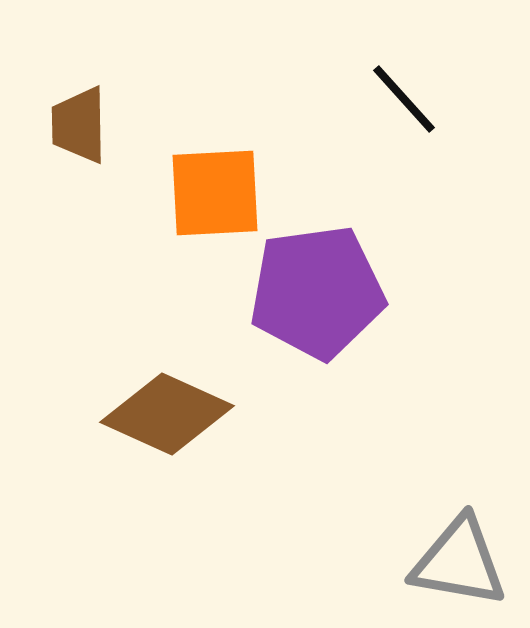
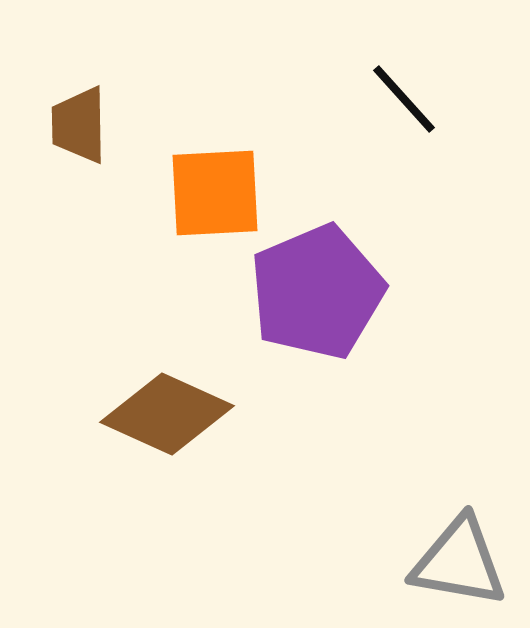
purple pentagon: rotated 15 degrees counterclockwise
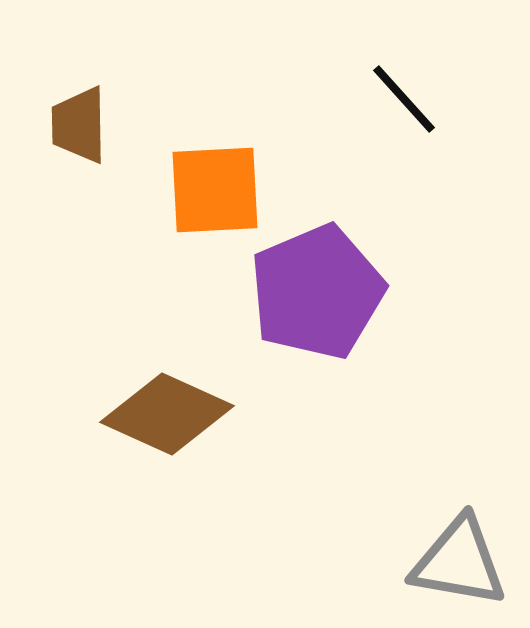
orange square: moved 3 px up
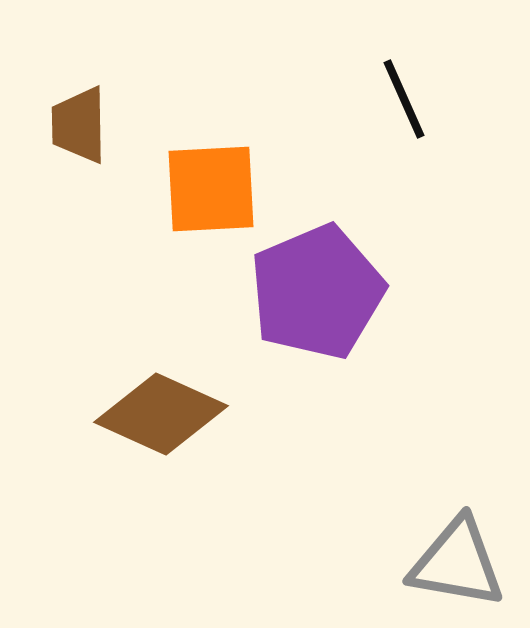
black line: rotated 18 degrees clockwise
orange square: moved 4 px left, 1 px up
brown diamond: moved 6 px left
gray triangle: moved 2 px left, 1 px down
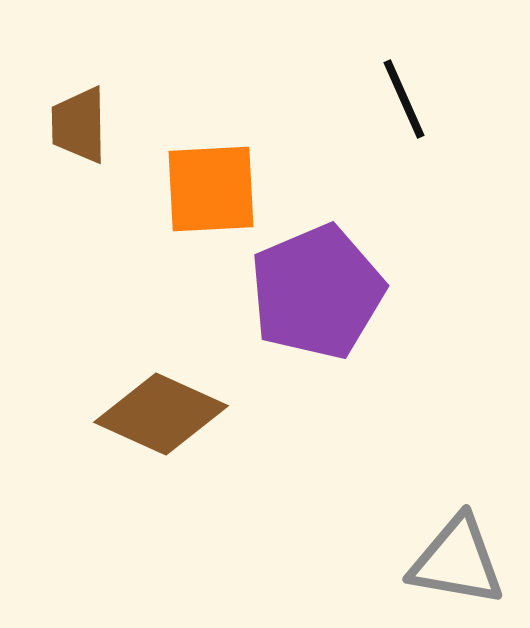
gray triangle: moved 2 px up
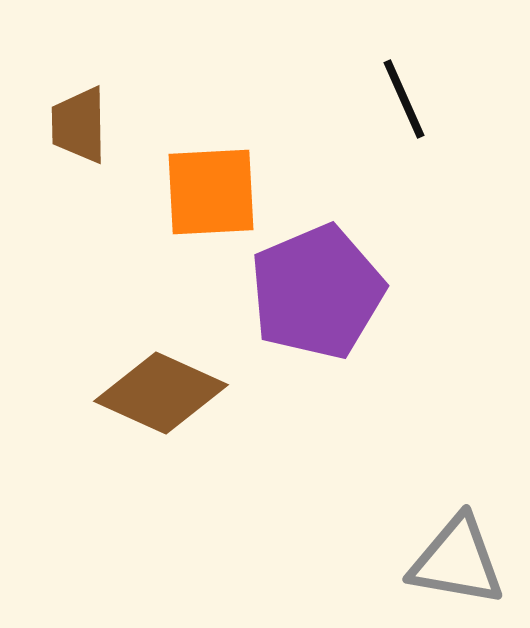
orange square: moved 3 px down
brown diamond: moved 21 px up
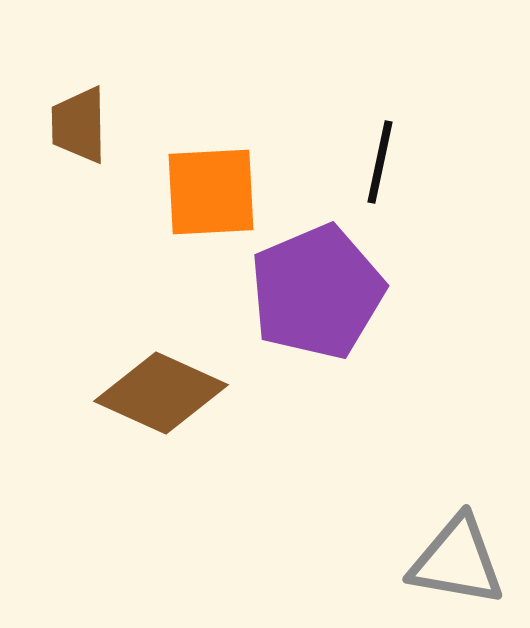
black line: moved 24 px left, 63 px down; rotated 36 degrees clockwise
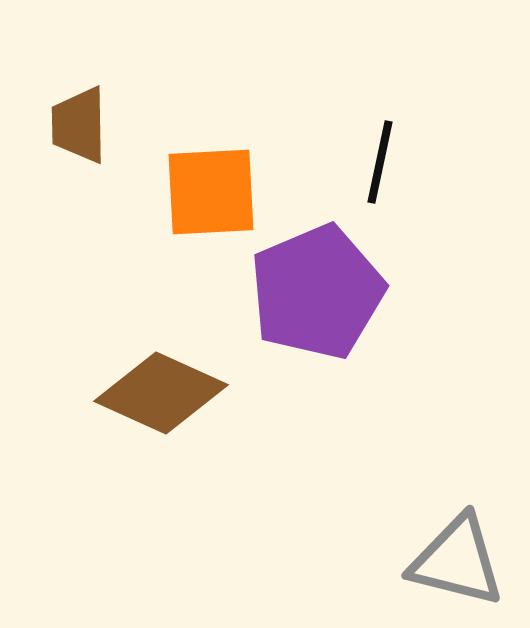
gray triangle: rotated 4 degrees clockwise
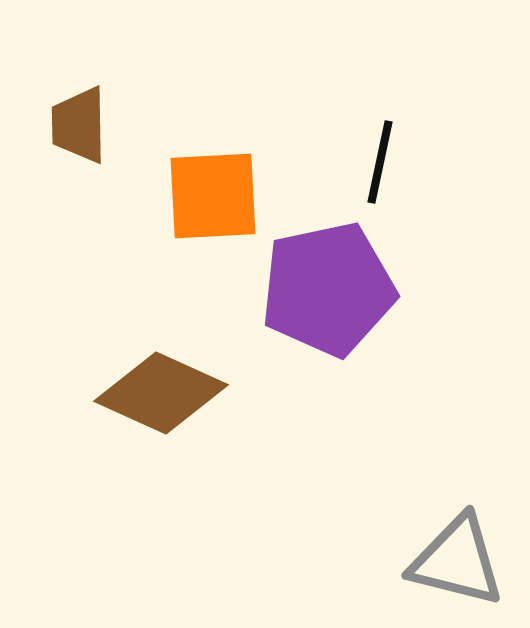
orange square: moved 2 px right, 4 px down
purple pentagon: moved 11 px right, 3 px up; rotated 11 degrees clockwise
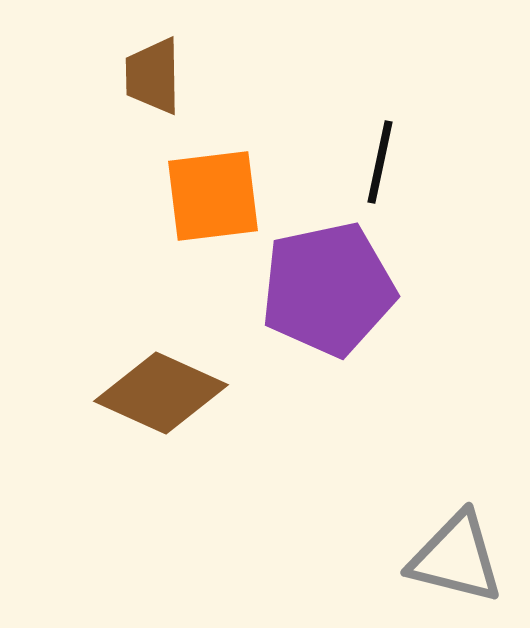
brown trapezoid: moved 74 px right, 49 px up
orange square: rotated 4 degrees counterclockwise
gray triangle: moved 1 px left, 3 px up
